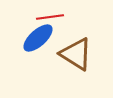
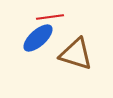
brown triangle: rotated 15 degrees counterclockwise
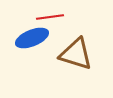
blue ellipse: moved 6 px left; rotated 20 degrees clockwise
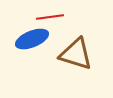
blue ellipse: moved 1 px down
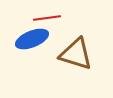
red line: moved 3 px left, 1 px down
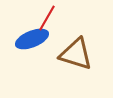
red line: rotated 52 degrees counterclockwise
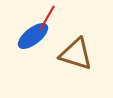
blue ellipse: moved 1 px right, 3 px up; rotated 16 degrees counterclockwise
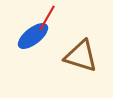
brown triangle: moved 5 px right, 2 px down
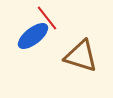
red line: rotated 68 degrees counterclockwise
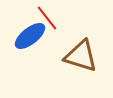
blue ellipse: moved 3 px left
